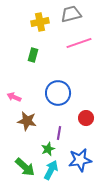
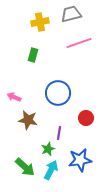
brown star: moved 1 px right, 1 px up
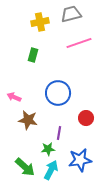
green star: rotated 16 degrees clockwise
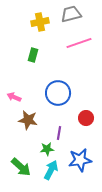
green star: moved 1 px left
green arrow: moved 4 px left
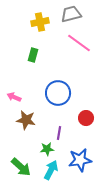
pink line: rotated 55 degrees clockwise
brown star: moved 2 px left
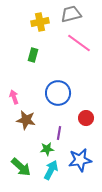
pink arrow: rotated 48 degrees clockwise
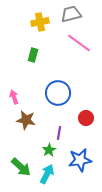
green star: moved 2 px right, 1 px down; rotated 24 degrees counterclockwise
cyan arrow: moved 4 px left, 4 px down
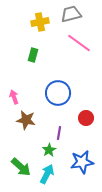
blue star: moved 2 px right, 2 px down
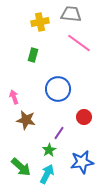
gray trapezoid: rotated 20 degrees clockwise
blue circle: moved 4 px up
red circle: moved 2 px left, 1 px up
purple line: rotated 24 degrees clockwise
